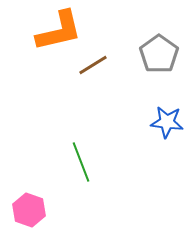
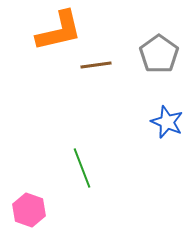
brown line: moved 3 px right; rotated 24 degrees clockwise
blue star: rotated 16 degrees clockwise
green line: moved 1 px right, 6 px down
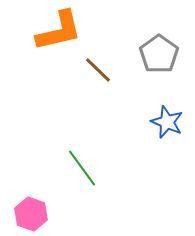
brown line: moved 2 px right, 5 px down; rotated 52 degrees clockwise
green line: rotated 15 degrees counterclockwise
pink hexagon: moved 2 px right, 4 px down
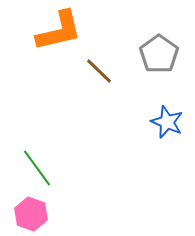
brown line: moved 1 px right, 1 px down
green line: moved 45 px left
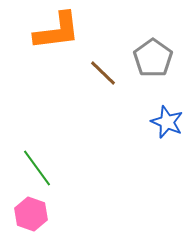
orange L-shape: moved 2 px left; rotated 6 degrees clockwise
gray pentagon: moved 6 px left, 4 px down
brown line: moved 4 px right, 2 px down
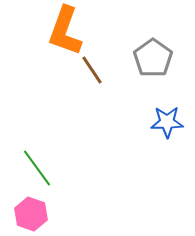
orange L-shape: moved 8 px right; rotated 117 degrees clockwise
brown line: moved 11 px left, 3 px up; rotated 12 degrees clockwise
blue star: rotated 24 degrees counterclockwise
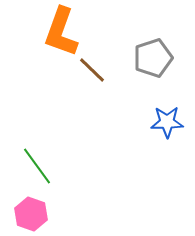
orange L-shape: moved 4 px left, 1 px down
gray pentagon: rotated 18 degrees clockwise
brown line: rotated 12 degrees counterclockwise
green line: moved 2 px up
